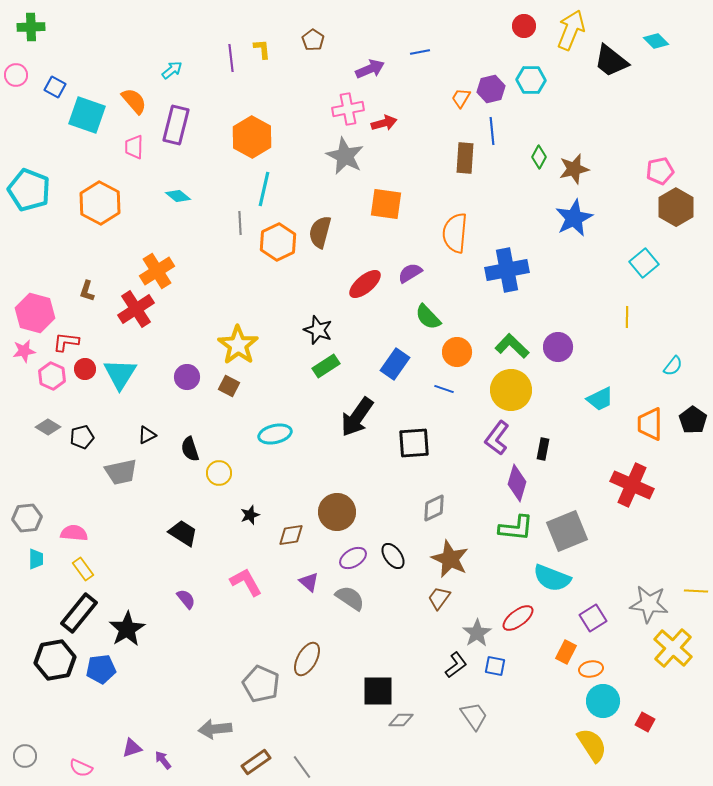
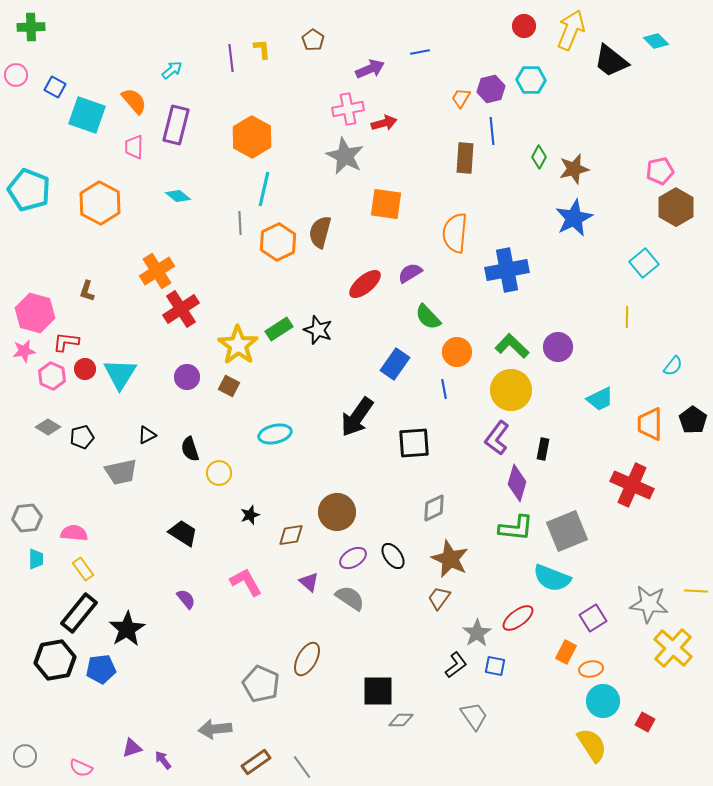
red cross at (136, 309): moved 45 px right
green rectangle at (326, 366): moved 47 px left, 37 px up
blue line at (444, 389): rotated 60 degrees clockwise
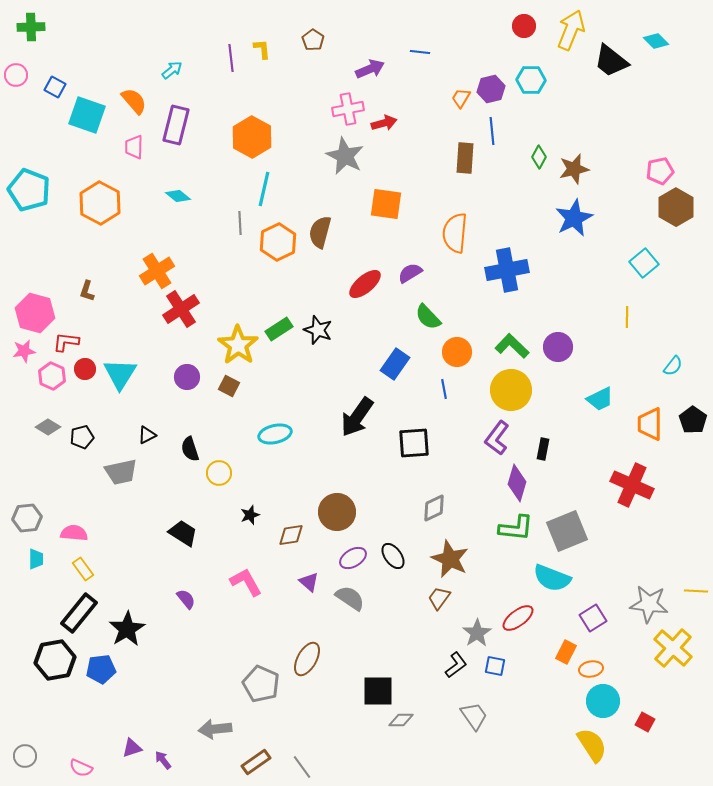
blue line at (420, 52): rotated 18 degrees clockwise
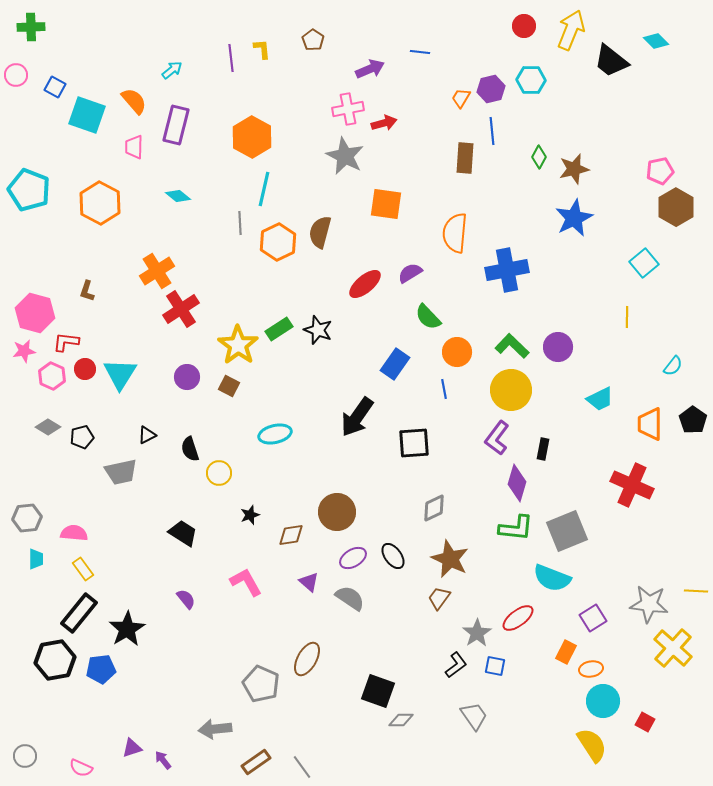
black square at (378, 691): rotated 20 degrees clockwise
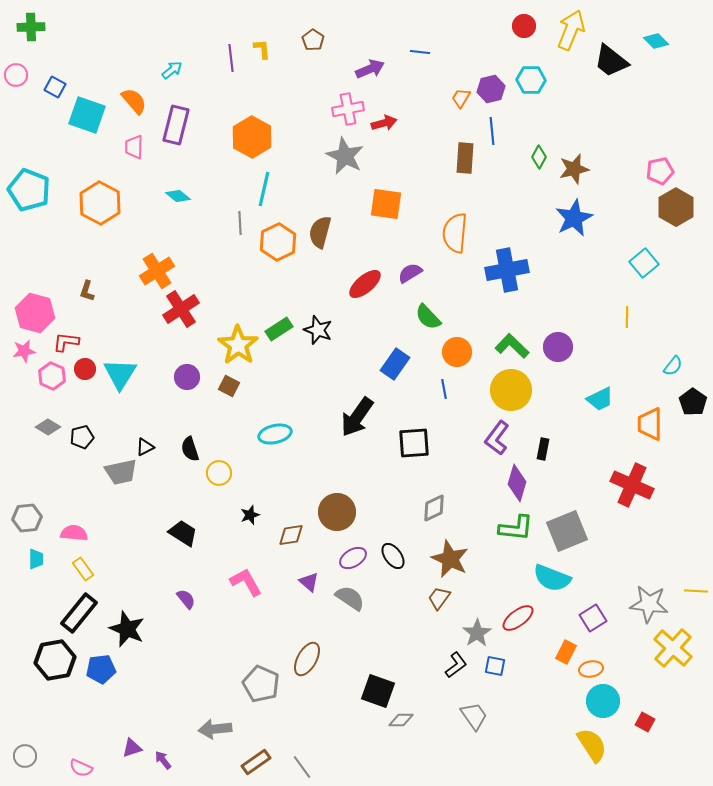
black pentagon at (693, 420): moved 18 px up
black triangle at (147, 435): moved 2 px left, 12 px down
black star at (127, 629): rotated 18 degrees counterclockwise
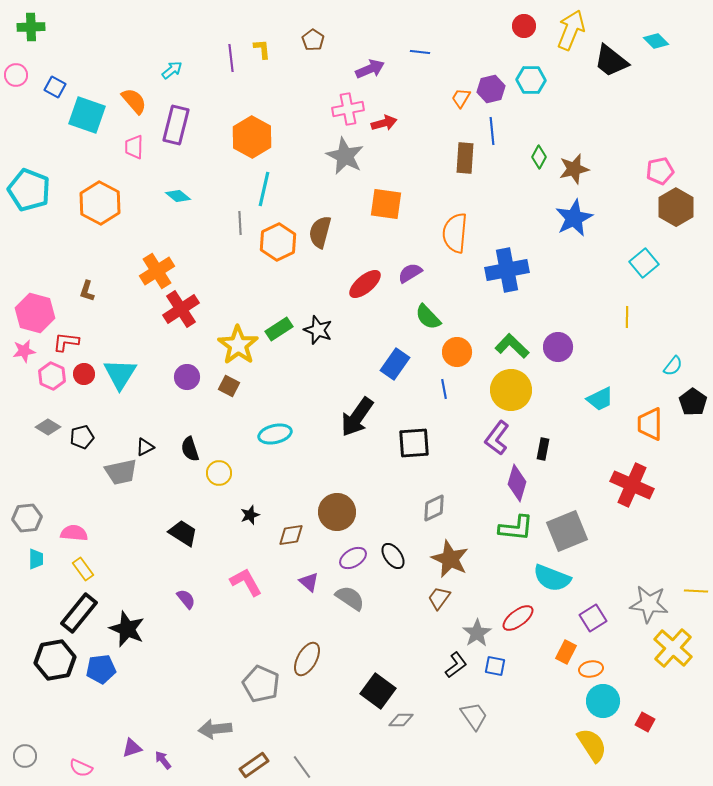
red circle at (85, 369): moved 1 px left, 5 px down
black square at (378, 691): rotated 16 degrees clockwise
brown rectangle at (256, 762): moved 2 px left, 3 px down
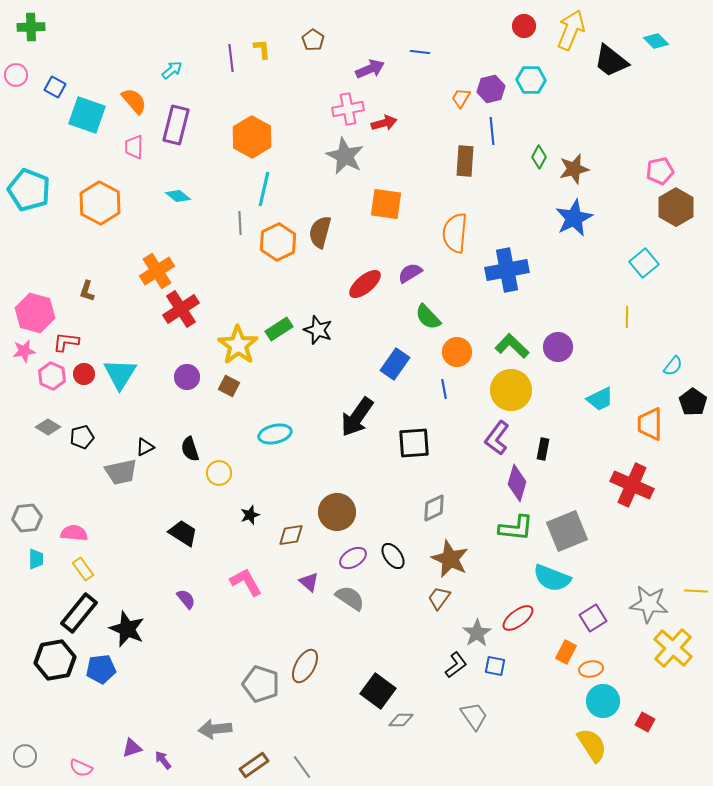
brown rectangle at (465, 158): moved 3 px down
brown ellipse at (307, 659): moved 2 px left, 7 px down
gray pentagon at (261, 684): rotated 6 degrees counterclockwise
